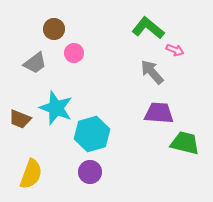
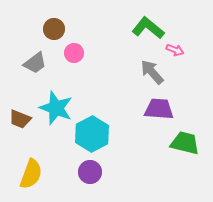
purple trapezoid: moved 4 px up
cyan hexagon: rotated 12 degrees counterclockwise
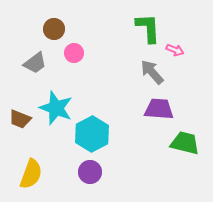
green L-shape: rotated 48 degrees clockwise
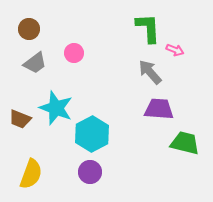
brown circle: moved 25 px left
gray arrow: moved 2 px left
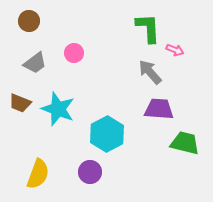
brown circle: moved 8 px up
cyan star: moved 2 px right, 1 px down
brown trapezoid: moved 16 px up
cyan hexagon: moved 15 px right
yellow semicircle: moved 7 px right
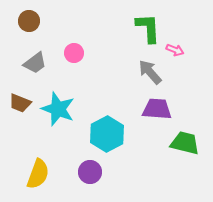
purple trapezoid: moved 2 px left
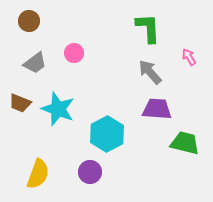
pink arrow: moved 14 px right, 7 px down; rotated 144 degrees counterclockwise
